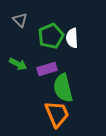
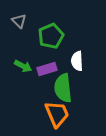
gray triangle: moved 1 px left, 1 px down
white semicircle: moved 5 px right, 23 px down
green arrow: moved 5 px right, 2 px down
green semicircle: rotated 8 degrees clockwise
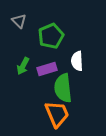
green arrow: rotated 90 degrees clockwise
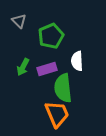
green arrow: moved 1 px down
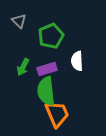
green semicircle: moved 17 px left, 3 px down
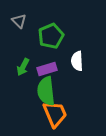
orange trapezoid: moved 2 px left
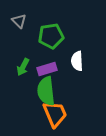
green pentagon: rotated 15 degrees clockwise
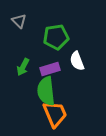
green pentagon: moved 5 px right, 1 px down
white semicircle: rotated 18 degrees counterclockwise
purple rectangle: moved 3 px right
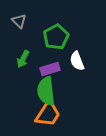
green pentagon: rotated 20 degrees counterclockwise
green arrow: moved 8 px up
orange trapezoid: moved 7 px left; rotated 56 degrees clockwise
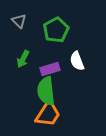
green pentagon: moved 7 px up
